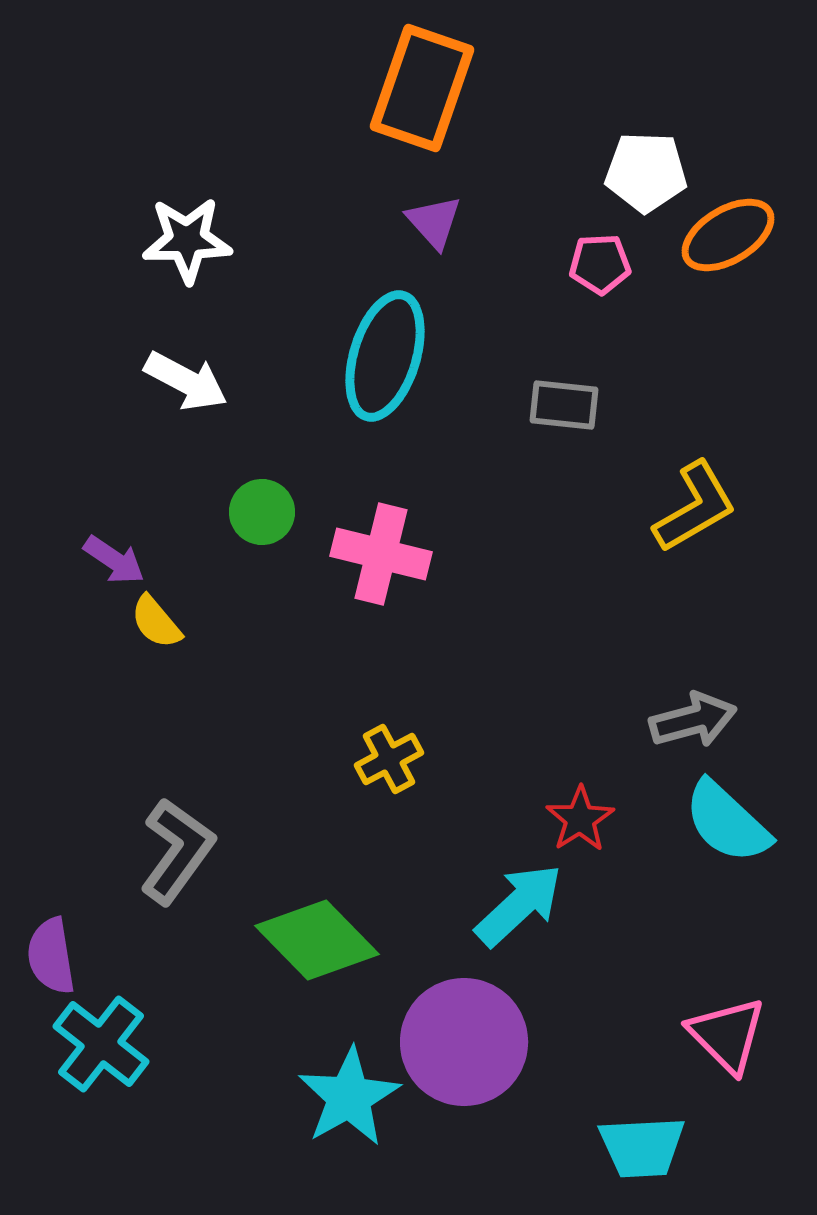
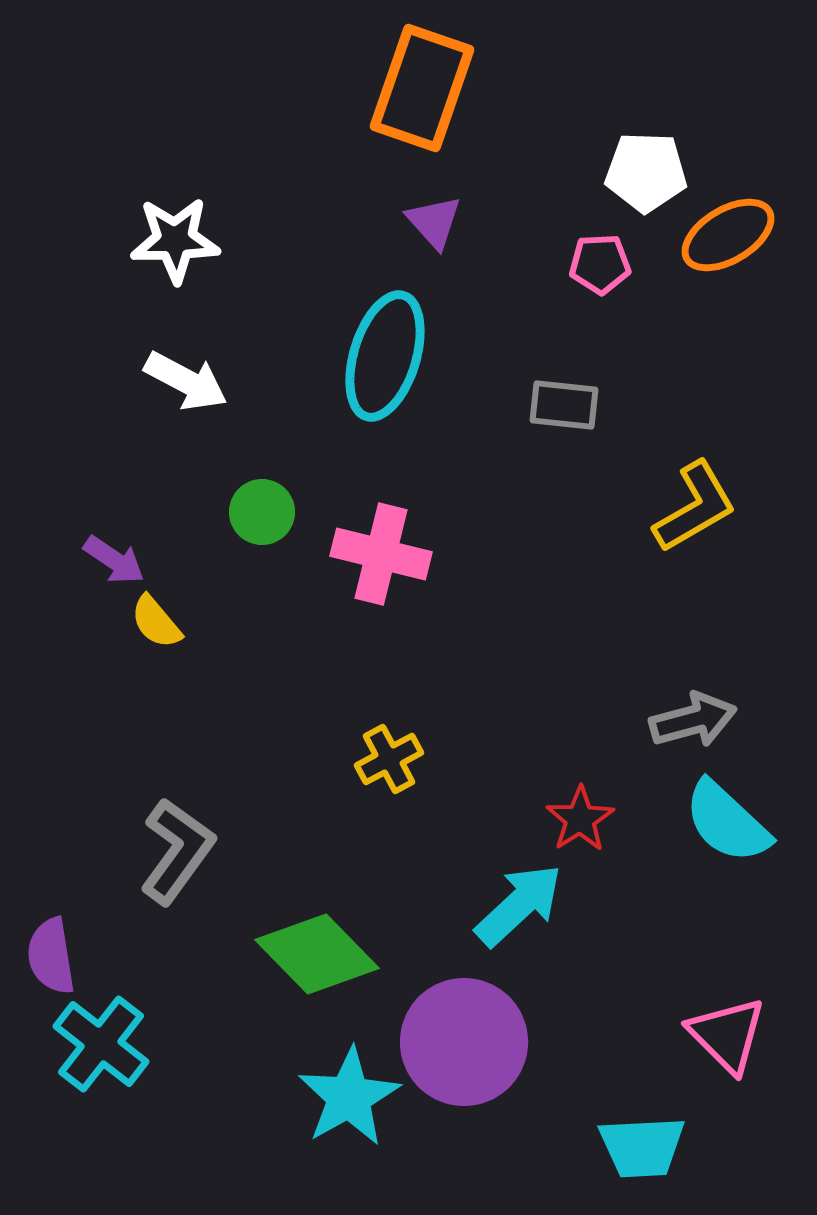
white star: moved 12 px left
green diamond: moved 14 px down
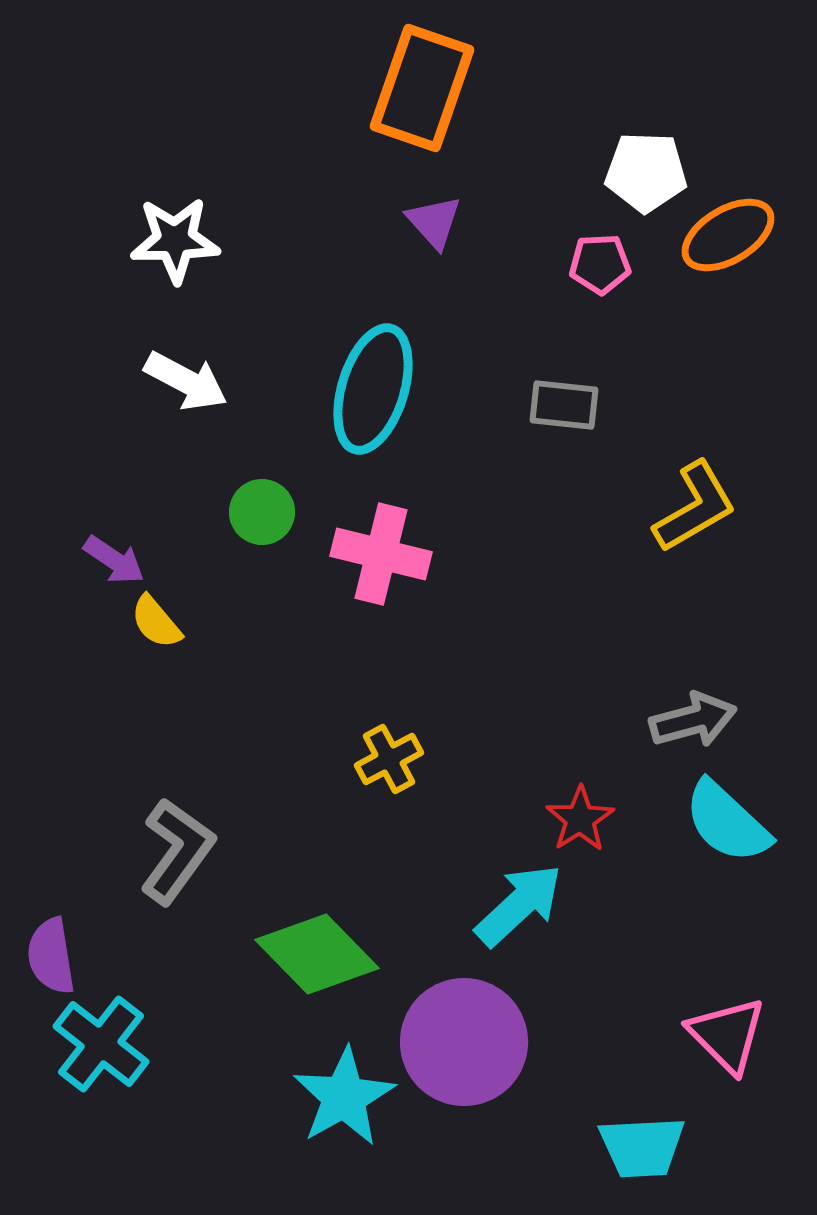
cyan ellipse: moved 12 px left, 33 px down
cyan star: moved 5 px left
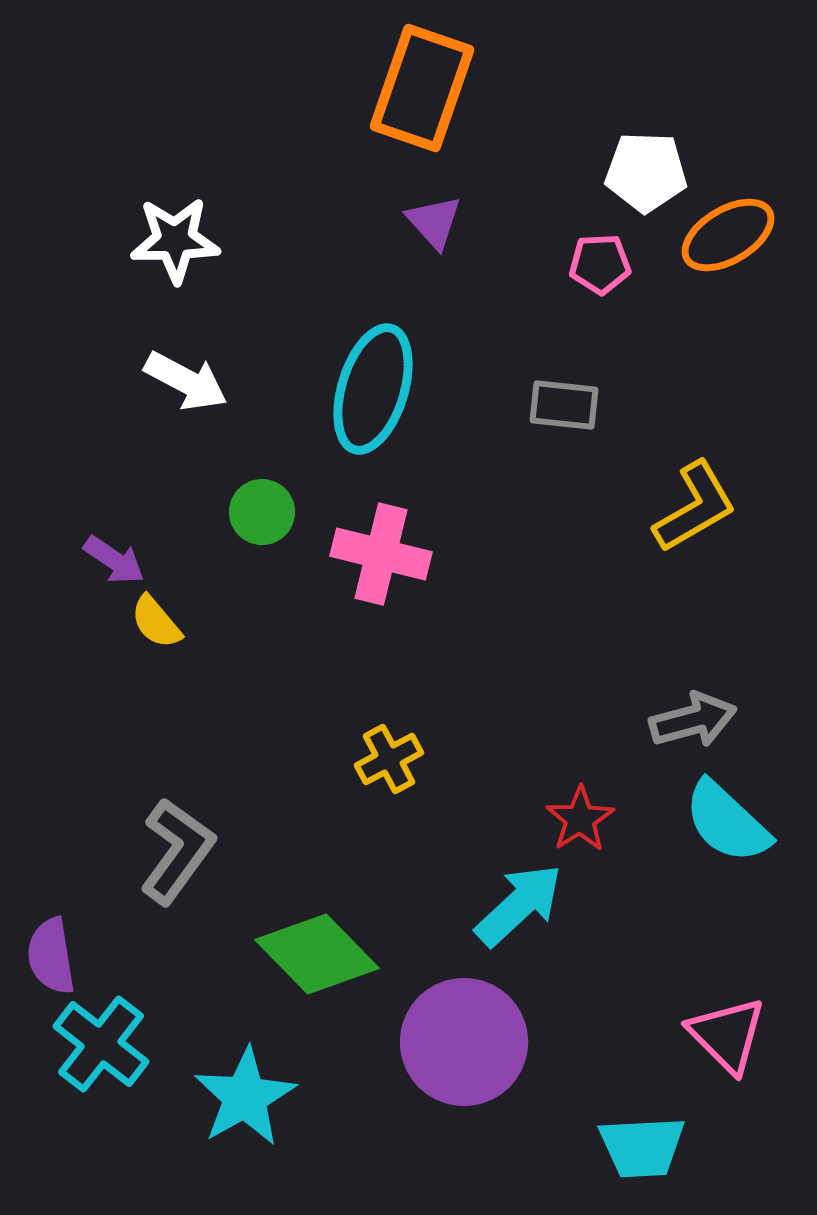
cyan star: moved 99 px left
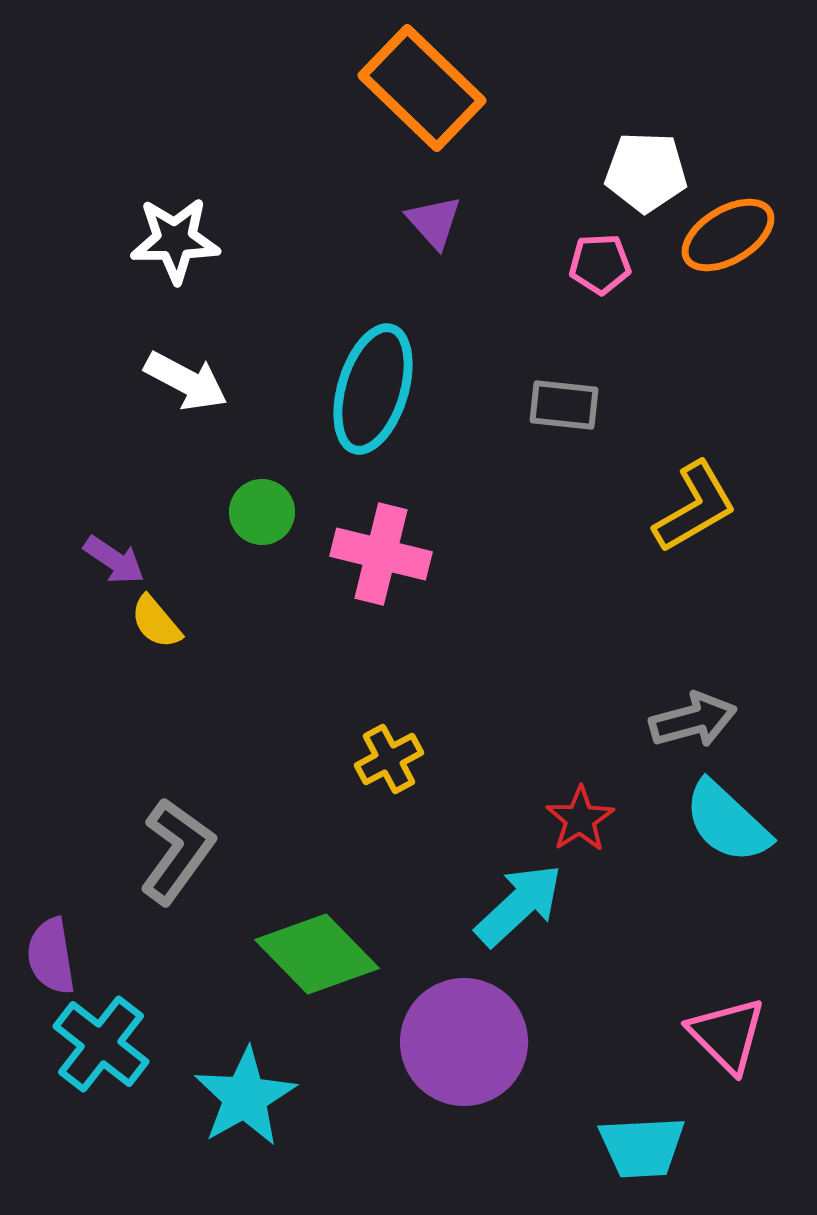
orange rectangle: rotated 65 degrees counterclockwise
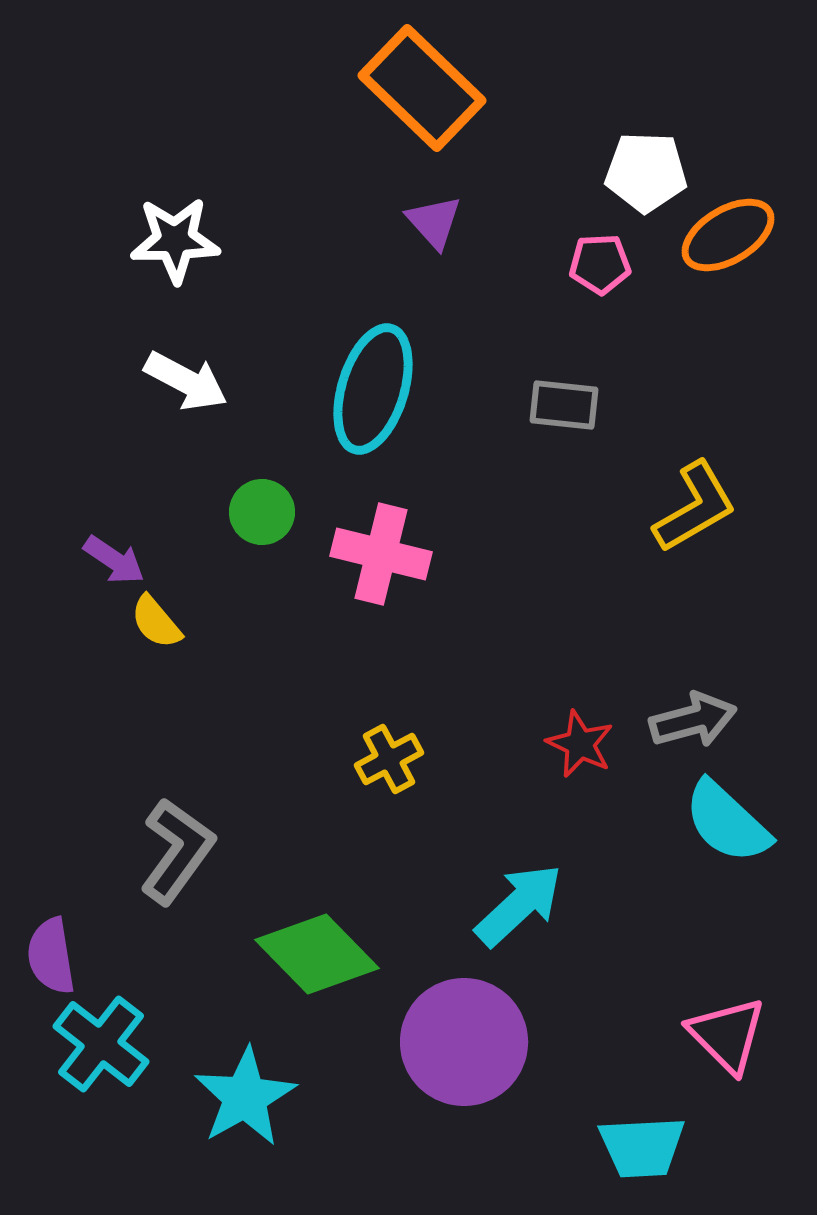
red star: moved 75 px up; rotated 14 degrees counterclockwise
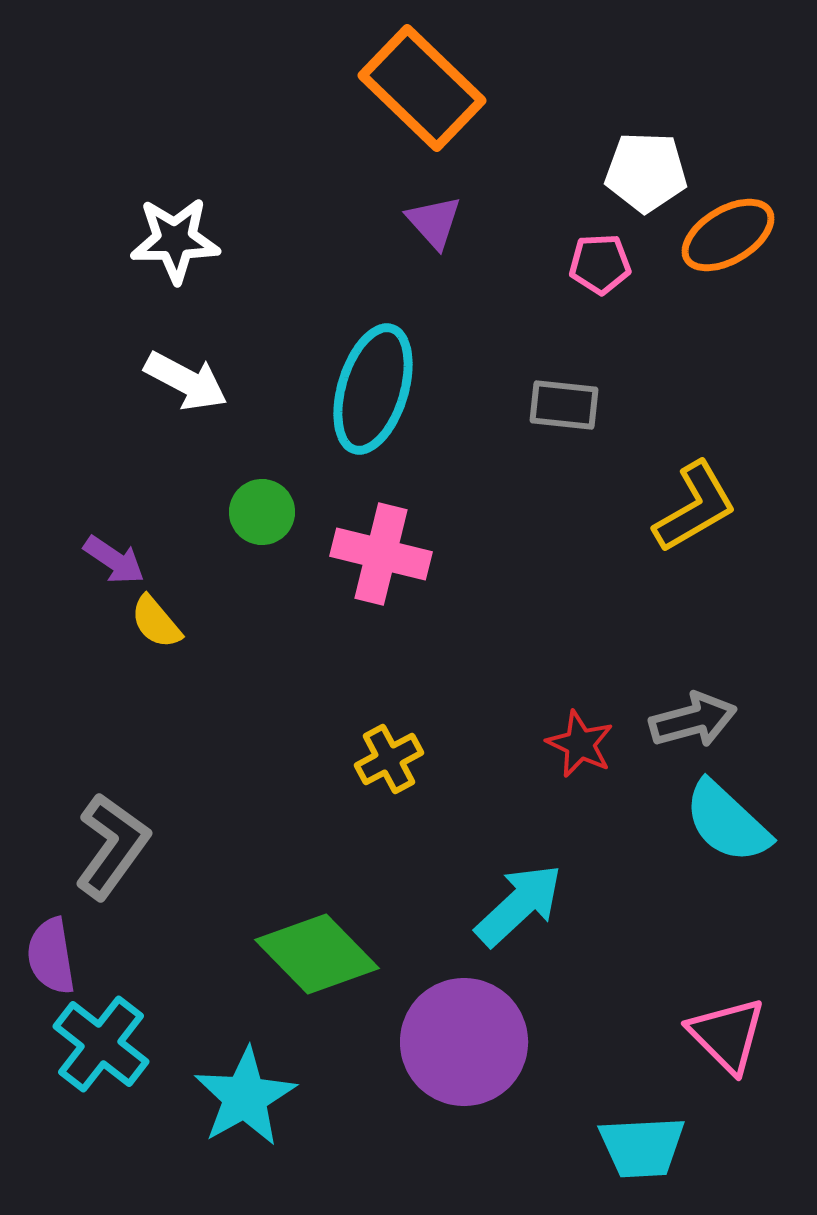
gray L-shape: moved 65 px left, 5 px up
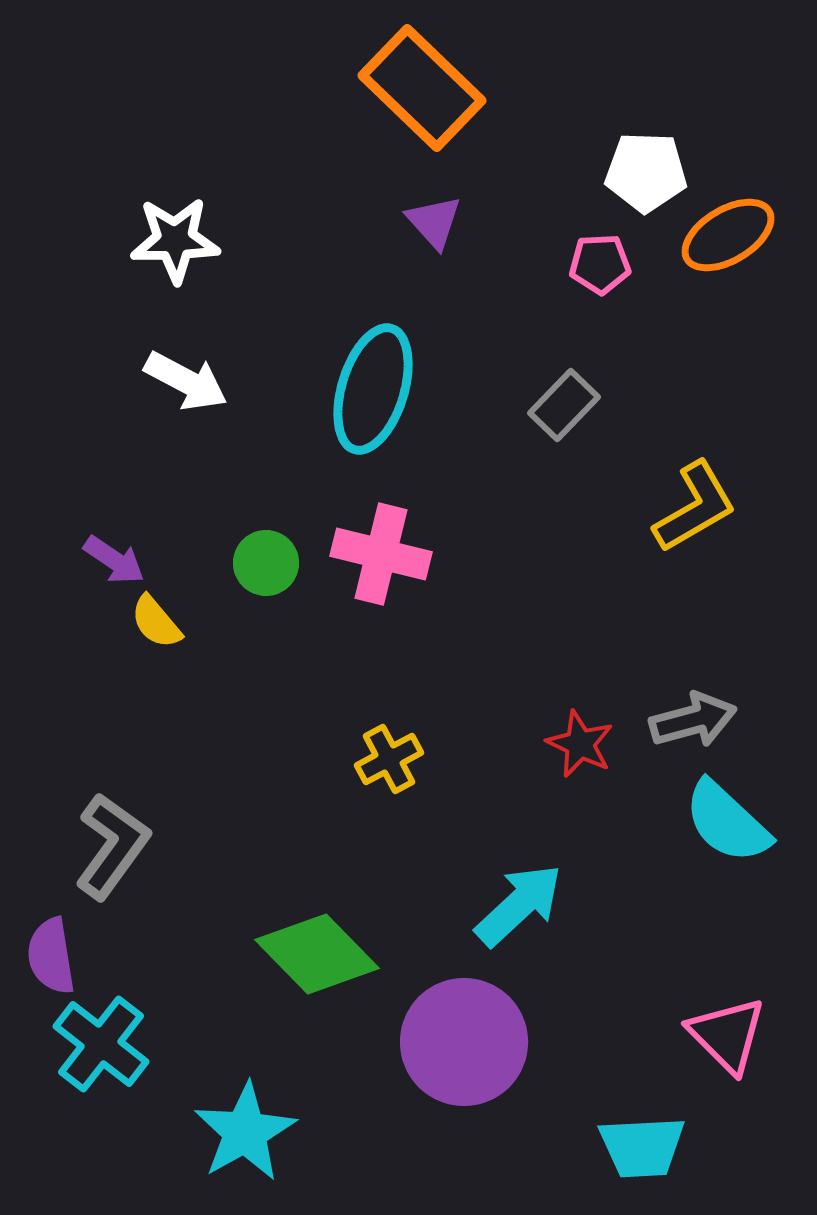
gray rectangle: rotated 52 degrees counterclockwise
green circle: moved 4 px right, 51 px down
cyan star: moved 35 px down
